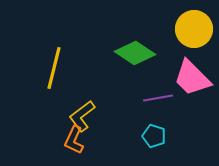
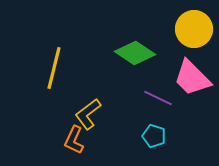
purple line: rotated 36 degrees clockwise
yellow L-shape: moved 6 px right, 2 px up
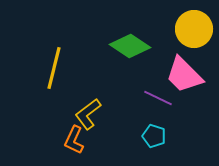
green diamond: moved 5 px left, 7 px up
pink trapezoid: moved 8 px left, 3 px up
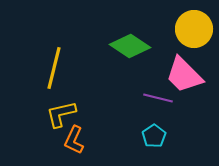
purple line: rotated 12 degrees counterclockwise
yellow L-shape: moved 27 px left; rotated 24 degrees clockwise
cyan pentagon: rotated 20 degrees clockwise
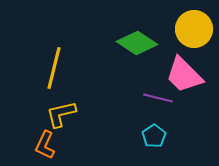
green diamond: moved 7 px right, 3 px up
orange L-shape: moved 29 px left, 5 px down
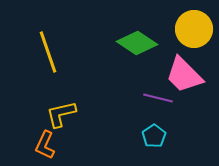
yellow line: moved 6 px left, 16 px up; rotated 33 degrees counterclockwise
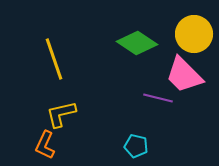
yellow circle: moved 5 px down
yellow line: moved 6 px right, 7 px down
cyan pentagon: moved 18 px left, 10 px down; rotated 25 degrees counterclockwise
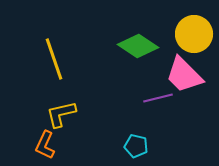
green diamond: moved 1 px right, 3 px down
purple line: rotated 28 degrees counterclockwise
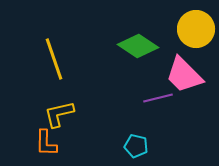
yellow circle: moved 2 px right, 5 px up
yellow L-shape: moved 2 px left
orange L-shape: moved 1 px right, 2 px up; rotated 24 degrees counterclockwise
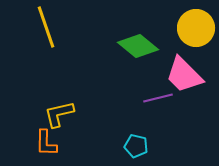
yellow circle: moved 1 px up
green diamond: rotated 6 degrees clockwise
yellow line: moved 8 px left, 32 px up
